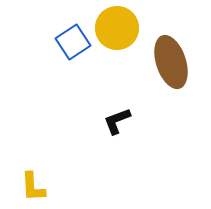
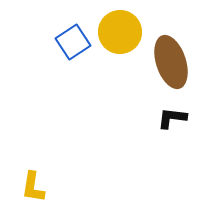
yellow circle: moved 3 px right, 4 px down
black L-shape: moved 55 px right, 3 px up; rotated 28 degrees clockwise
yellow L-shape: rotated 12 degrees clockwise
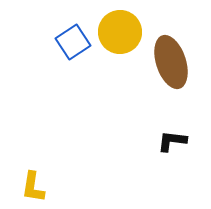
black L-shape: moved 23 px down
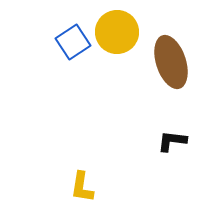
yellow circle: moved 3 px left
yellow L-shape: moved 49 px right
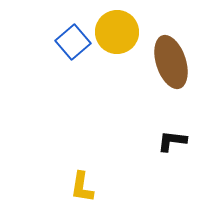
blue square: rotated 8 degrees counterclockwise
